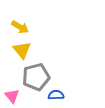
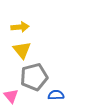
yellow arrow: rotated 36 degrees counterclockwise
gray pentagon: moved 2 px left
pink triangle: moved 1 px left
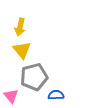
yellow arrow: rotated 108 degrees clockwise
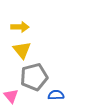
yellow arrow: rotated 102 degrees counterclockwise
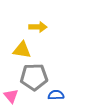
yellow arrow: moved 18 px right
yellow triangle: rotated 42 degrees counterclockwise
gray pentagon: rotated 12 degrees clockwise
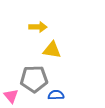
yellow triangle: moved 30 px right
gray pentagon: moved 2 px down
